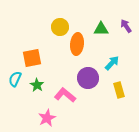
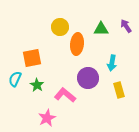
cyan arrow: rotated 147 degrees clockwise
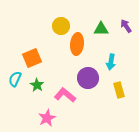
yellow circle: moved 1 px right, 1 px up
orange square: rotated 12 degrees counterclockwise
cyan arrow: moved 1 px left, 1 px up
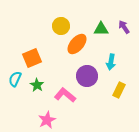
purple arrow: moved 2 px left, 1 px down
orange ellipse: rotated 35 degrees clockwise
purple circle: moved 1 px left, 2 px up
yellow rectangle: rotated 42 degrees clockwise
pink star: moved 2 px down
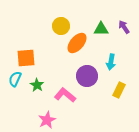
orange ellipse: moved 1 px up
orange square: moved 6 px left; rotated 18 degrees clockwise
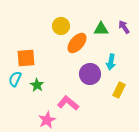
purple circle: moved 3 px right, 2 px up
pink L-shape: moved 3 px right, 8 px down
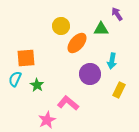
purple arrow: moved 7 px left, 13 px up
cyan arrow: moved 1 px right, 1 px up
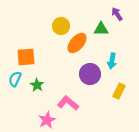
orange square: moved 1 px up
yellow rectangle: moved 1 px down
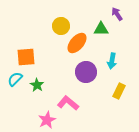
purple circle: moved 4 px left, 2 px up
cyan semicircle: rotated 21 degrees clockwise
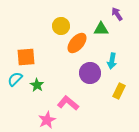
purple circle: moved 4 px right, 1 px down
